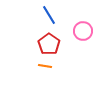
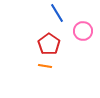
blue line: moved 8 px right, 2 px up
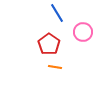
pink circle: moved 1 px down
orange line: moved 10 px right, 1 px down
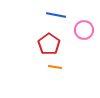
blue line: moved 1 px left, 2 px down; rotated 48 degrees counterclockwise
pink circle: moved 1 px right, 2 px up
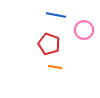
red pentagon: rotated 15 degrees counterclockwise
